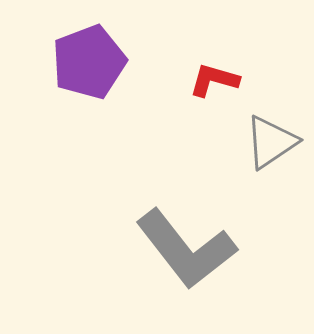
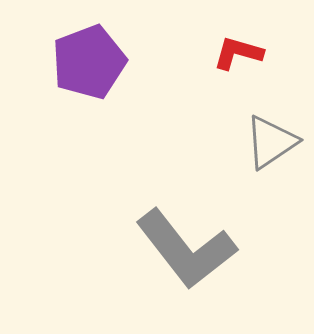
red L-shape: moved 24 px right, 27 px up
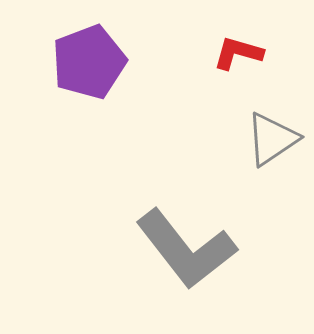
gray triangle: moved 1 px right, 3 px up
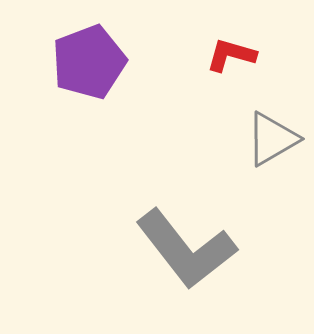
red L-shape: moved 7 px left, 2 px down
gray triangle: rotated 4 degrees clockwise
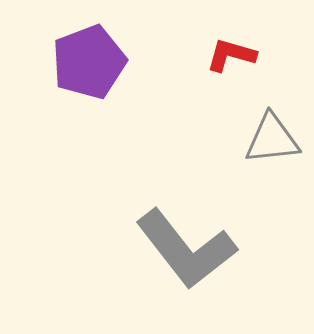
gray triangle: rotated 24 degrees clockwise
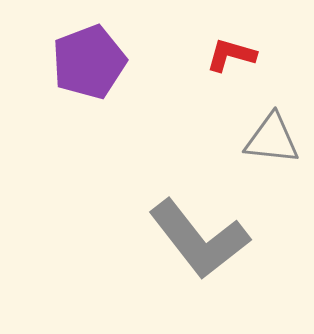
gray triangle: rotated 12 degrees clockwise
gray L-shape: moved 13 px right, 10 px up
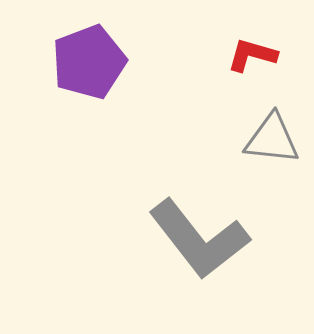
red L-shape: moved 21 px right
